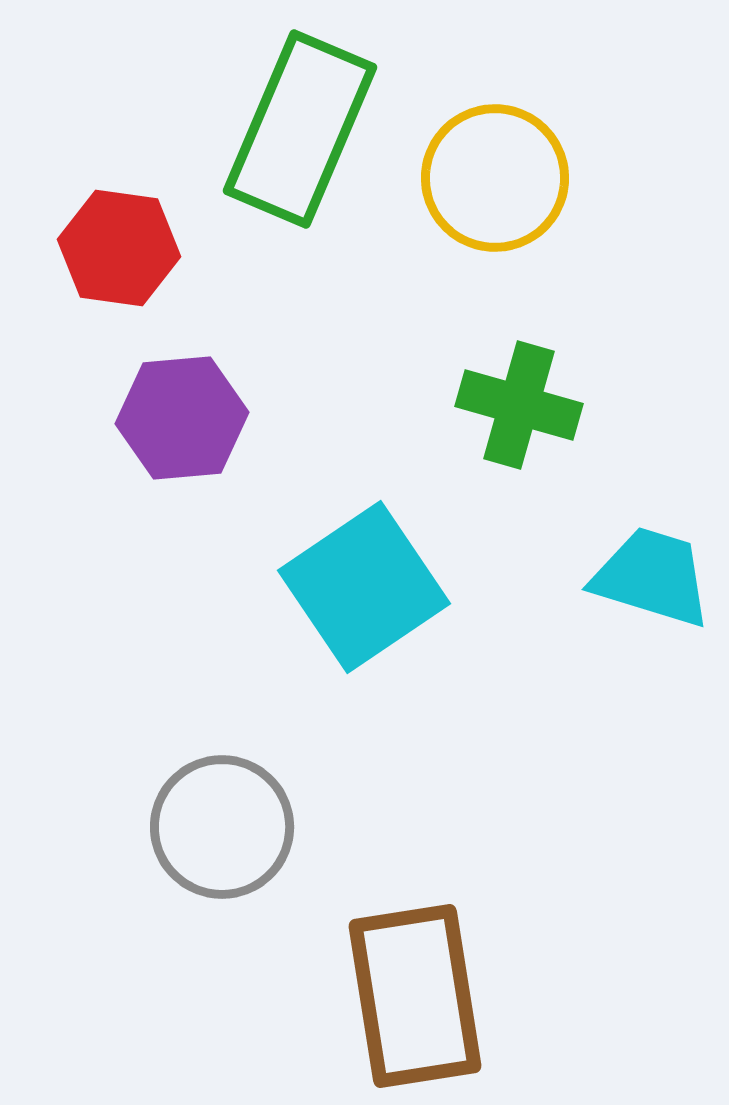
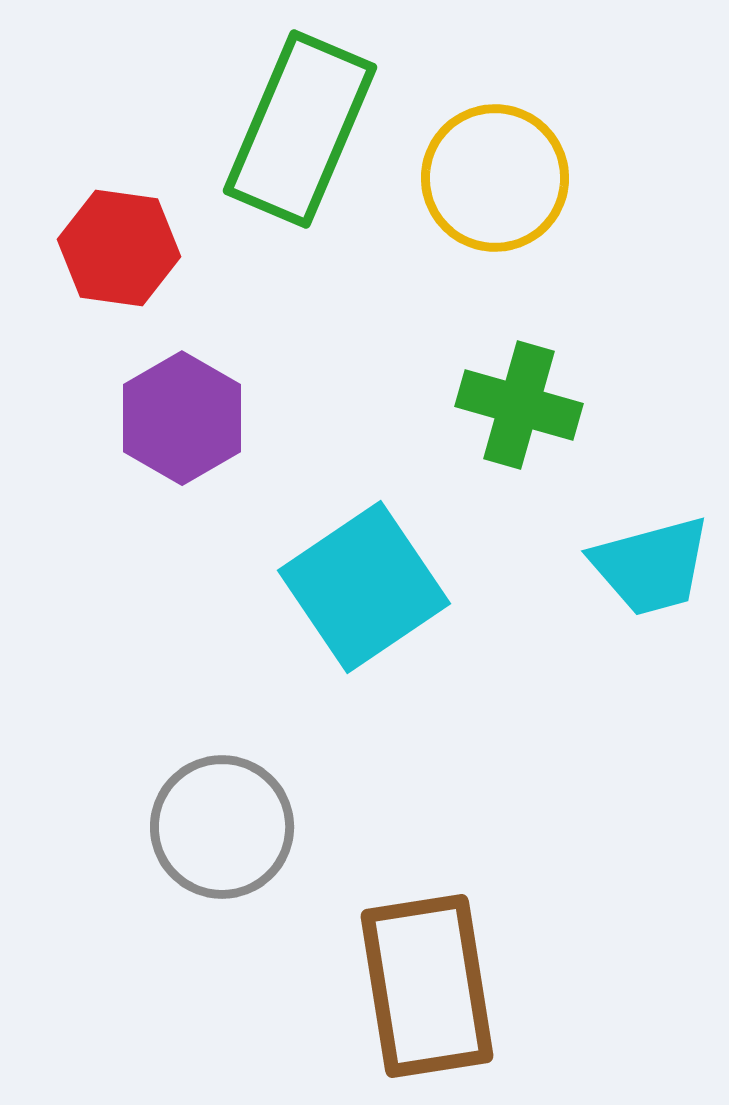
purple hexagon: rotated 25 degrees counterclockwise
cyan trapezoid: moved 1 px left, 11 px up; rotated 148 degrees clockwise
brown rectangle: moved 12 px right, 10 px up
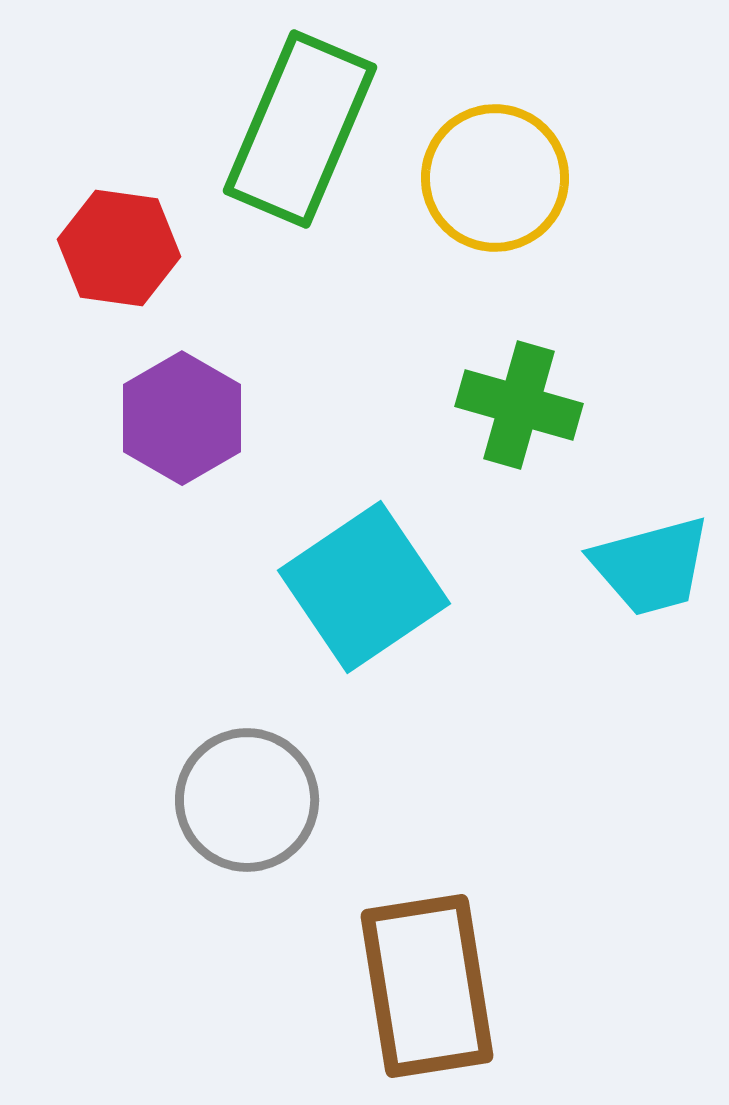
gray circle: moved 25 px right, 27 px up
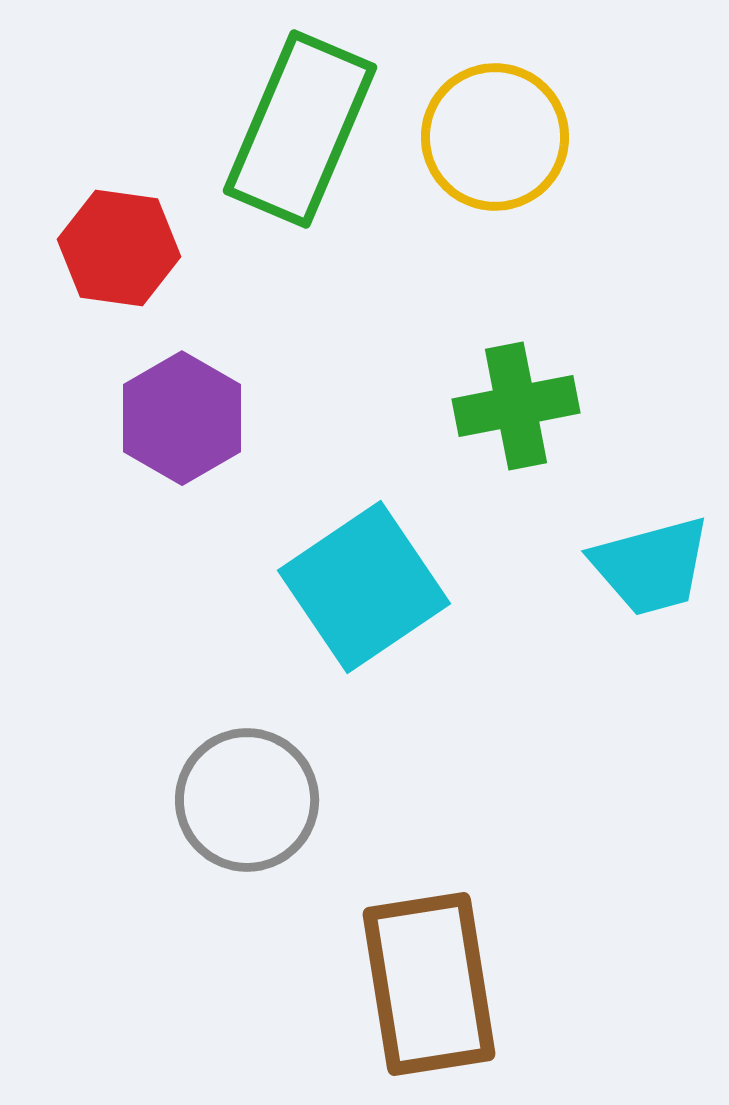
yellow circle: moved 41 px up
green cross: moved 3 px left, 1 px down; rotated 27 degrees counterclockwise
brown rectangle: moved 2 px right, 2 px up
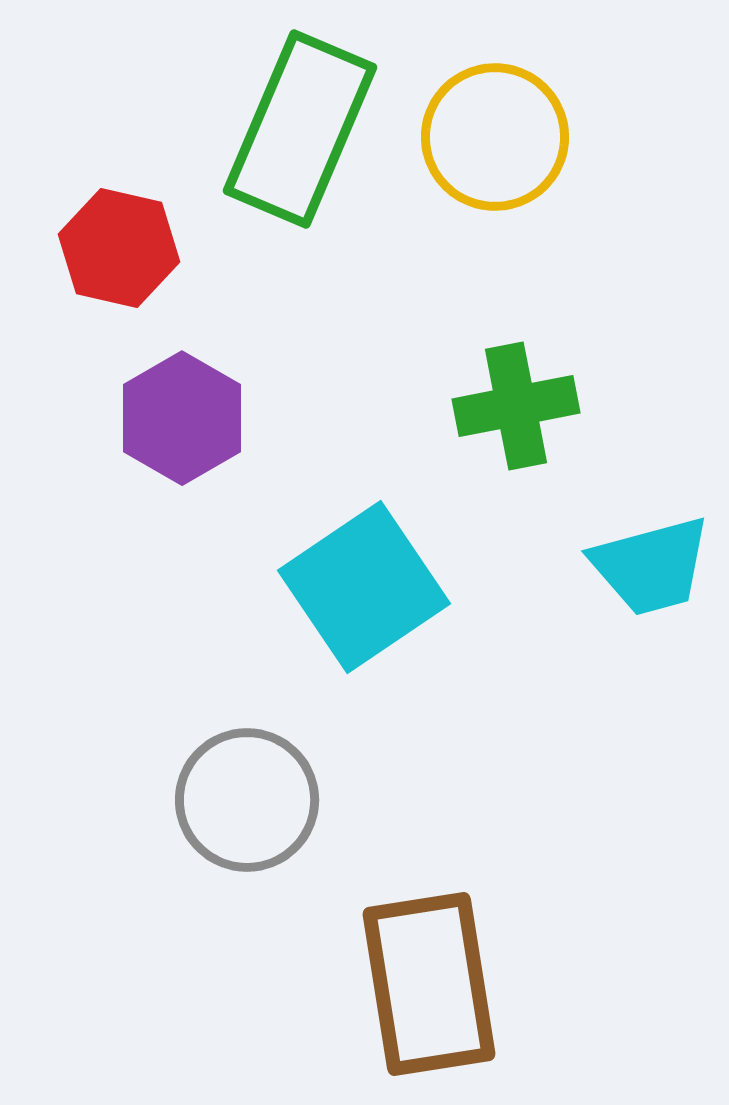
red hexagon: rotated 5 degrees clockwise
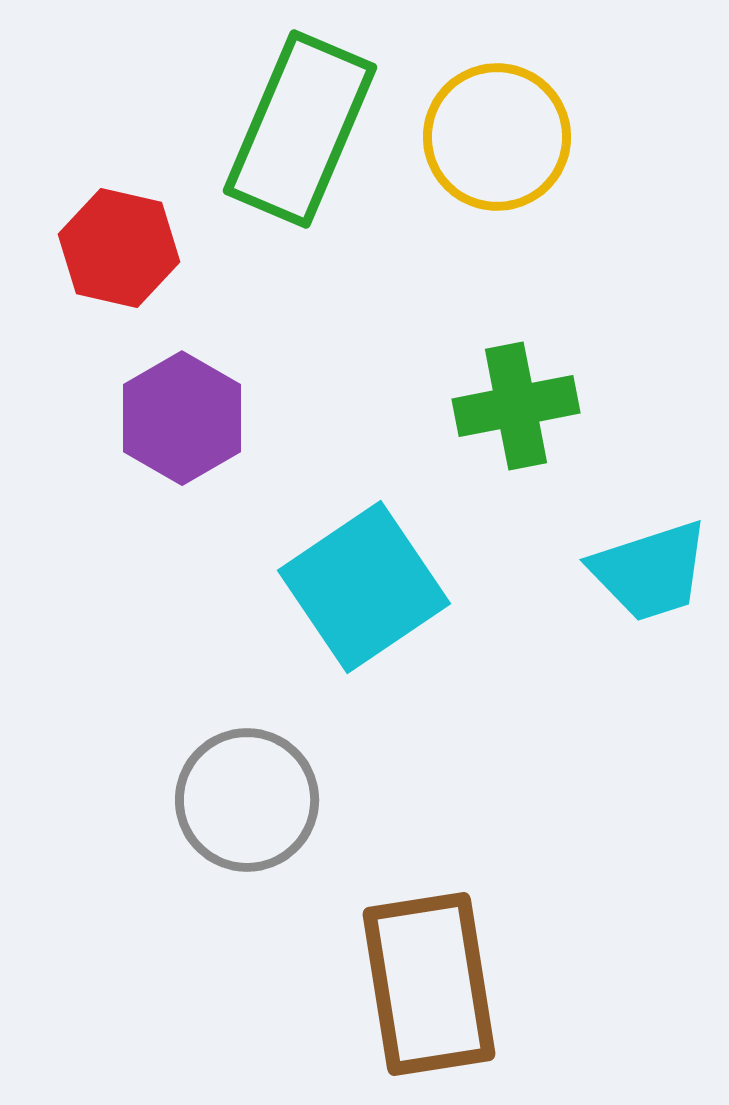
yellow circle: moved 2 px right
cyan trapezoid: moved 1 px left, 5 px down; rotated 3 degrees counterclockwise
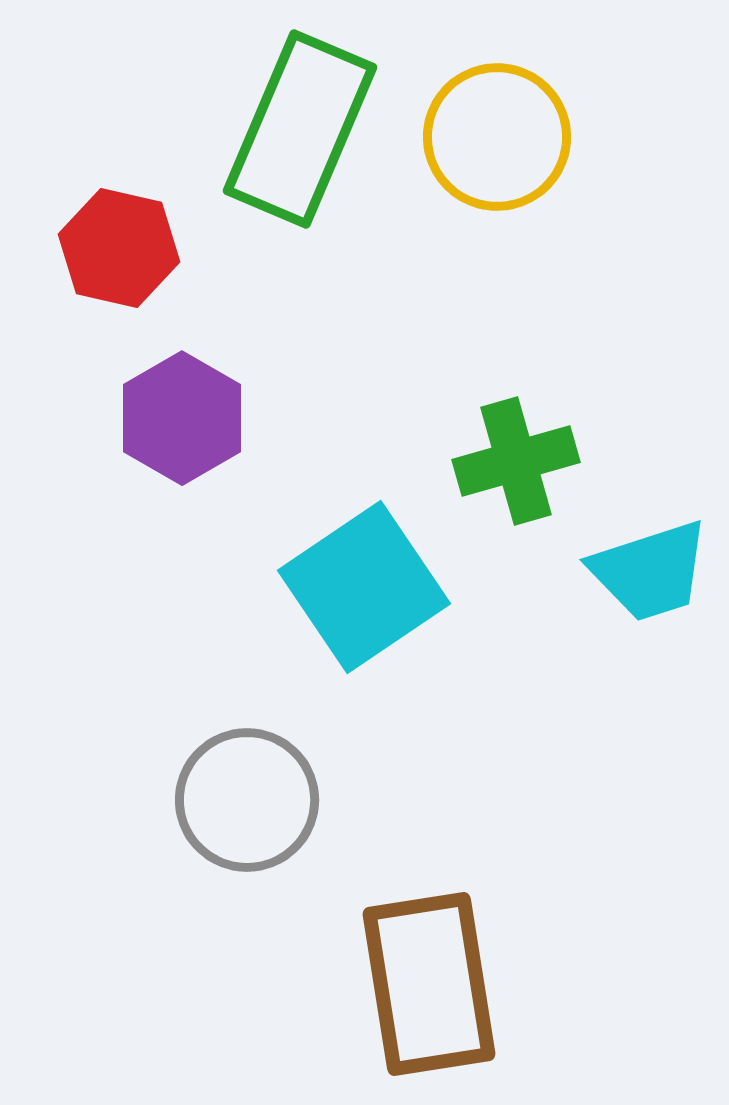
green cross: moved 55 px down; rotated 5 degrees counterclockwise
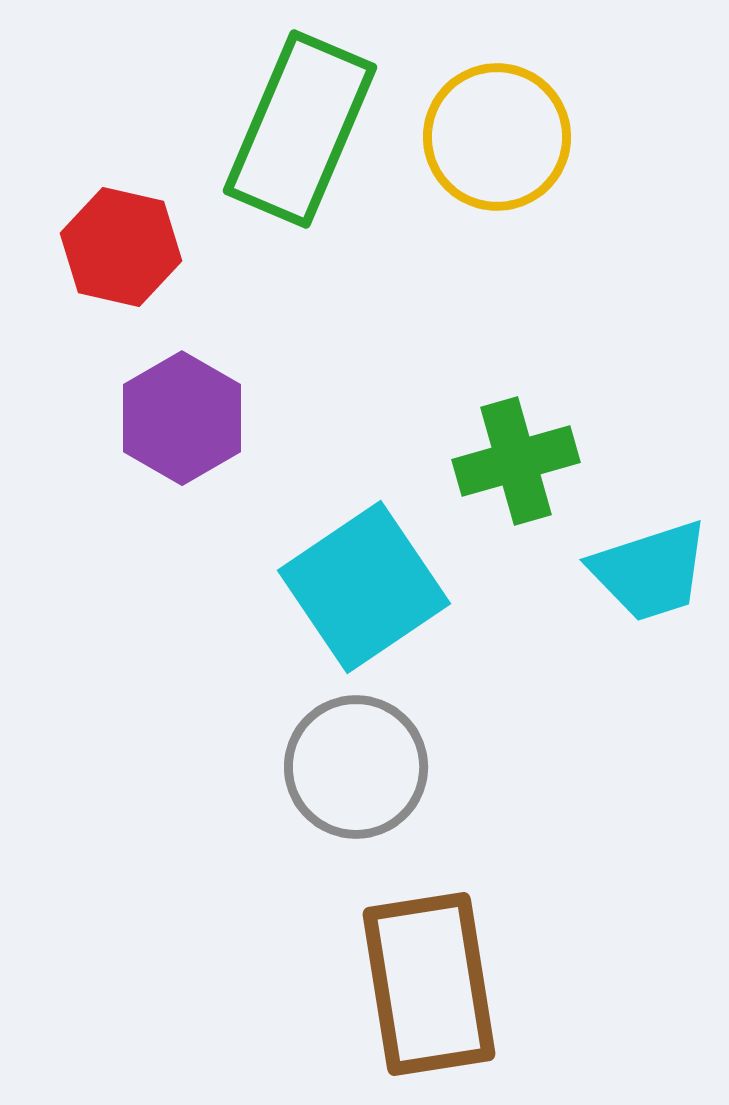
red hexagon: moved 2 px right, 1 px up
gray circle: moved 109 px right, 33 px up
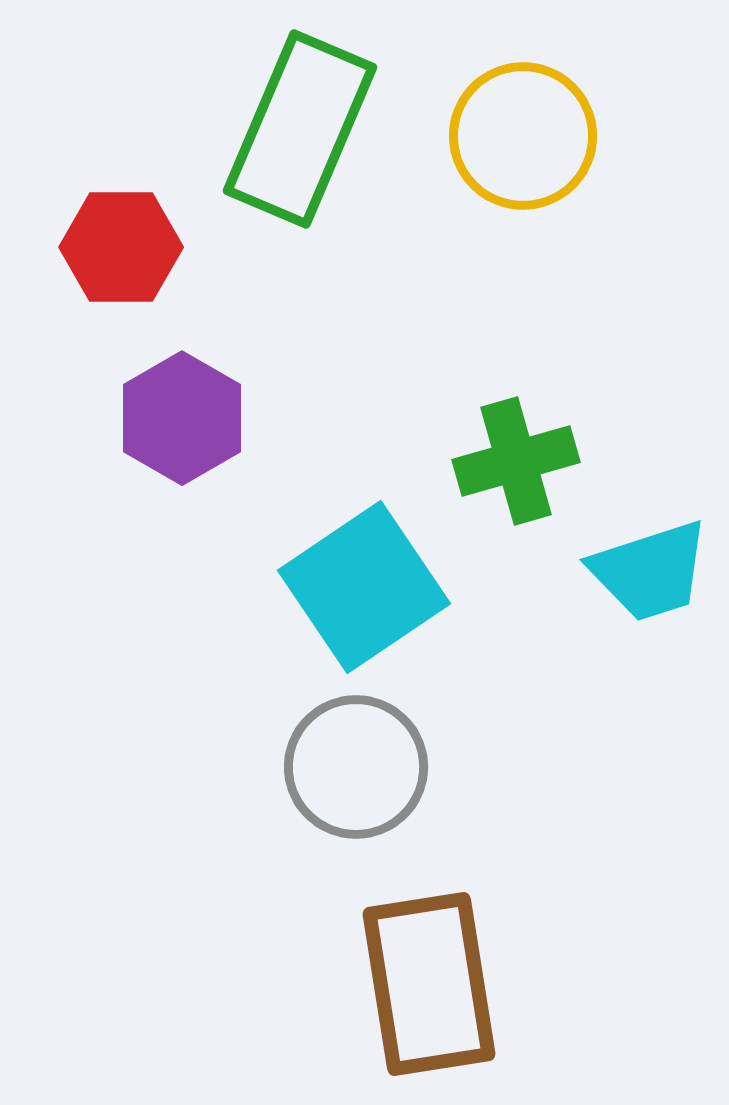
yellow circle: moved 26 px right, 1 px up
red hexagon: rotated 13 degrees counterclockwise
